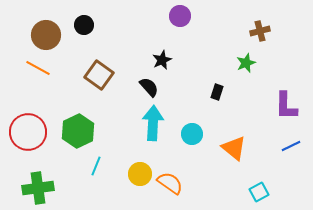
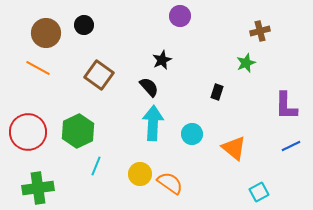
brown circle: moved 2 px up
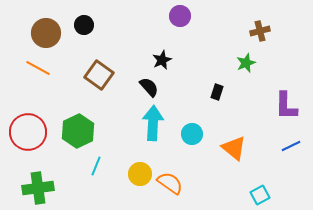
cyan square: moved 1 px right, 3 px down
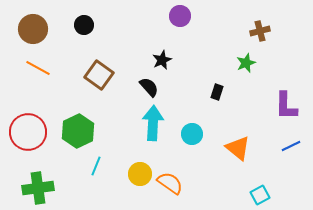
brown circle: moved 13 px left, 4 px up
orange triangle: moved 4 px right
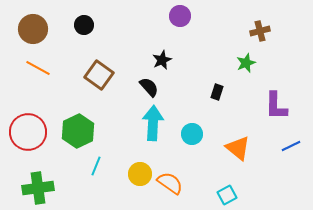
purple L-shape: moved 10 px left
cyan square: moved 33 px left
